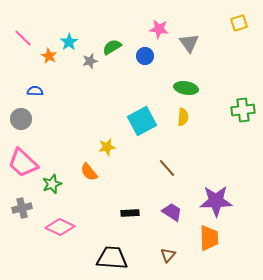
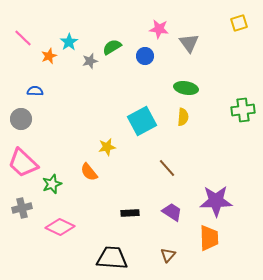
orange star: rotated 21 degrees clockwise
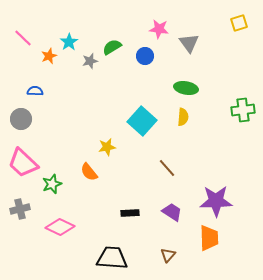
cyan square: rotated 20 degrees counterclockwise
gray cross: moved 2 px left, 1 px down
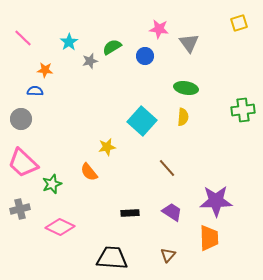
orange star: moved 4 px left, 14 px down; rotated 28 degrees clockwise
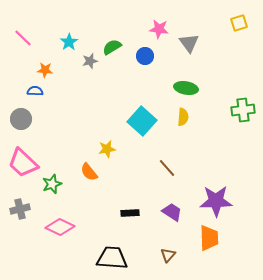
yellow star: moved 2 px down
